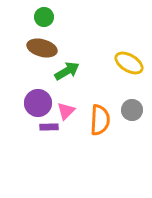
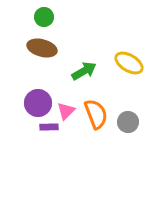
green arrow: moved 17 px right
gray circle: moved 4 px left, 12 px down
orange semicircle: moved 4 px left, 6 px up; rotated 24 degrees counterclockwise
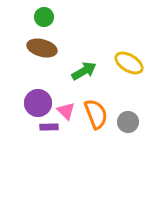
pink triangle: rotated 30 degrees counterclockwise
